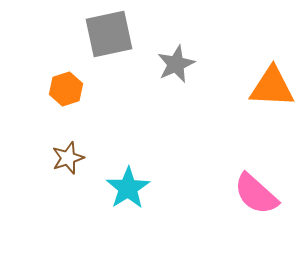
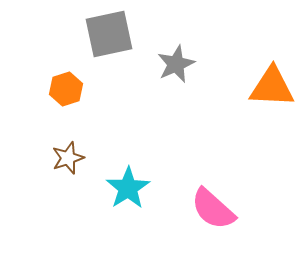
pink semicircle: moved 43 px left, 15 px down
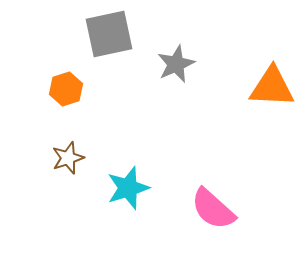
cyan star: rotated 15 degrees clockwise
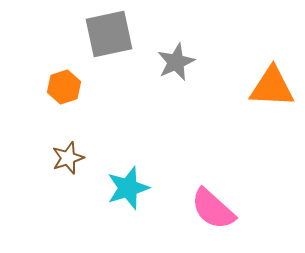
gray star: moved 2 px up
orange hexagon: moved 2 px left, 2 px up
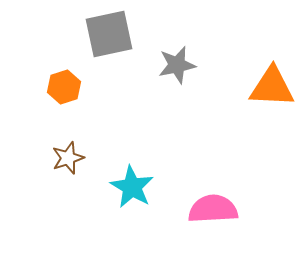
gray star: moved 1 px right, 3 px down; rotated 12 degrees clockwise
cyan star: moved 4 px right, 1 px up; rotated 24 degrees counterclockwise
pink semicircle: rotated 135 degrees clockwise
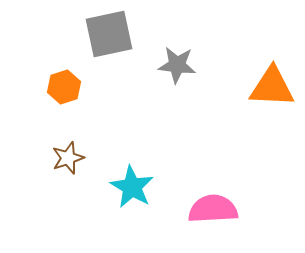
gray star: rotated 18 degrees clockwise
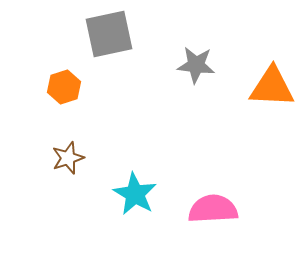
gray star: moved 19 px right
cyan star: moved 3 px right, 7 px down
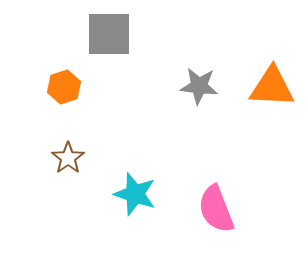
gray square: rotated 12 degrees clockwise
gray star: moved 3 px right, 21 px down
brown star: rotated 16 degrees counterclockwise
cyan star: rotated 12 degrees counterclockwise
pink semicircle: moved 3 px right; rotated 108 degrees counterclockwise
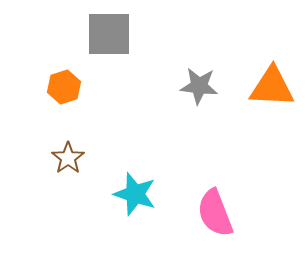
pink semicircle: moved 1 px left, 4 px down
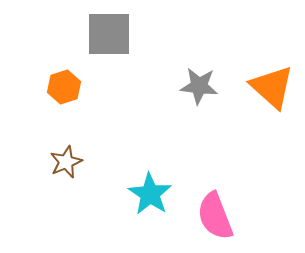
orange triangle: rotated 39 degrees clockwise
brown star: moved 2 px left, 4 px down; rotated 12 degrees clockwise
cyan star: moved 15 px right; rotated 15 degrees clockwise
pink semicircle: moved 3 px down
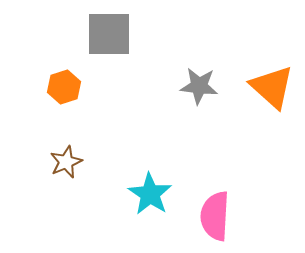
pink semicircle: rotated 24 degrees clockwise
